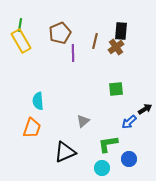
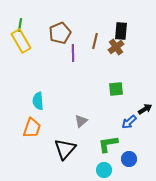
gray triangle: moved 2 px left
black triangle: moved 3 px up; rotated 25 degrees counterclockwise
cyan circle: moved 2 px right, 2 px down
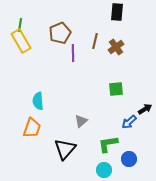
black rectangle: moved 4 px left, 19 px up
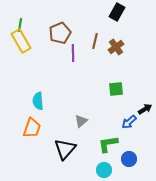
black rectangle: rotated 24 degrees clockwise
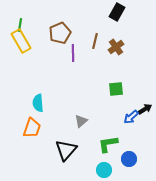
cyan semicircle: moved 2 px down
blue arrow: moved 2 px right, 5 px up
black triangle: moved 1 px right, 1 px down
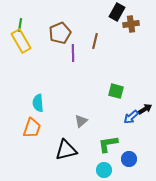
brown cross: moved 15 px right, 23 px up; rotated 28 degrees clockwise
green square: moved 2 px down; rotated 21 degrees clockwise
black triangle: rotated 35 degrees clockwise
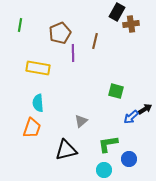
yellow rectangle: moved 17 px right, 27 px down; rotated 50 degrees counterclockwise
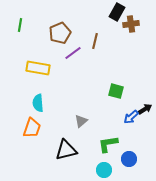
purple line: rotated 54 degrees clockwise
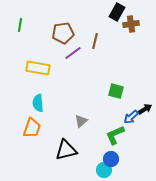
brown pentagon: moved 3 px right; rotated 15 degrees clockwise
green L-shape: moved 7 px right, 9 px up; rotated 15 degrees counterclockwise
blue circle: moved 18 px left
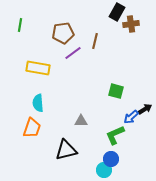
gray triangle: rotated 40 degrees clockwise
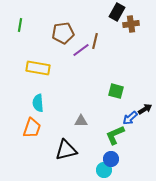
purple line: moved 8 px right, 3 px up
blue arrow: moved 1 px left, 1 px down
